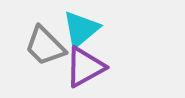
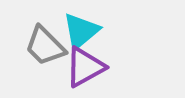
cyan triangle: moved 2 px down
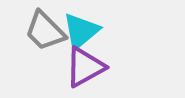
gray trapezoid: moved 15 px up
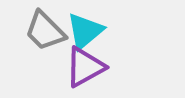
cyan triangle: moved 4 px right
